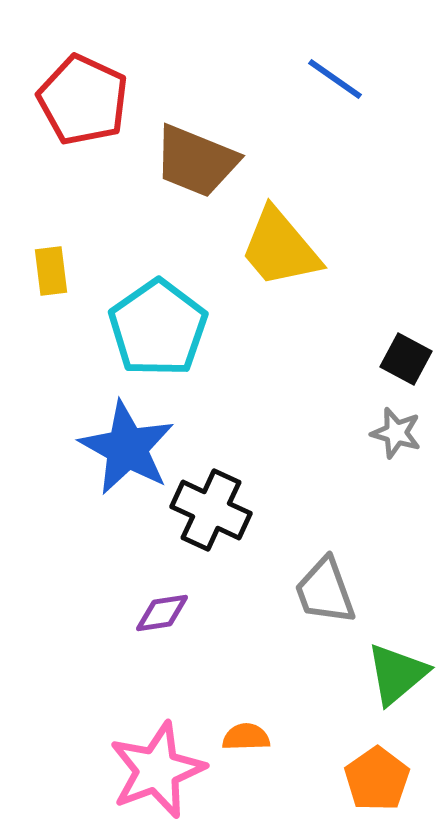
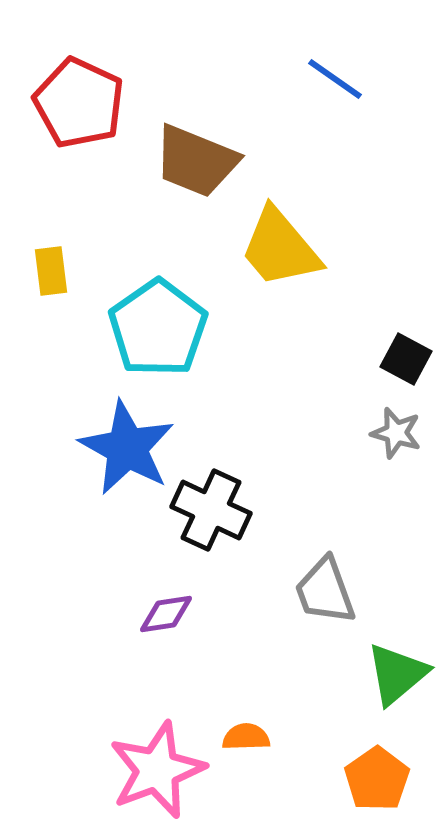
red pentagon: moved 4 px left, 3 px down
purple diamond: moved 4 px right, 1 px down
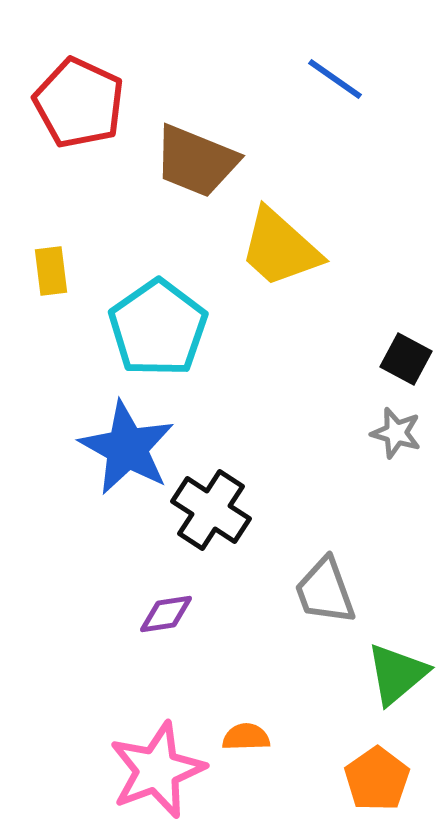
yellow trapezoid: rotated 8 degrees counterclockwise
black cross: rotated 8 degrees clockwise
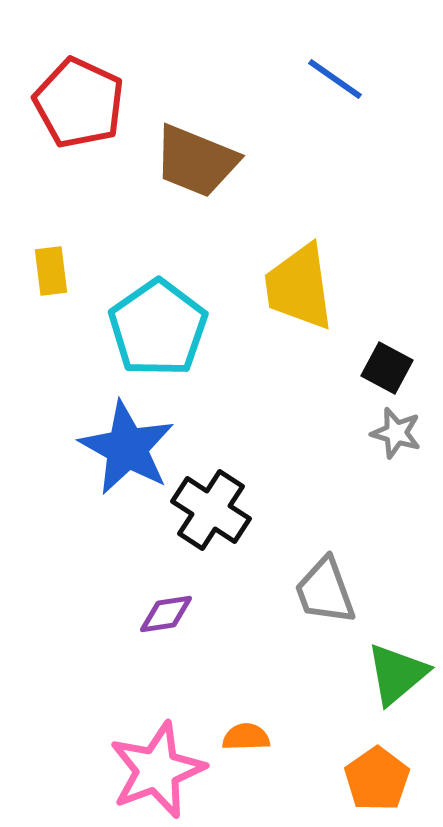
yellow trapezoid: moved 19 px right, 39 px down; rotated 40 degrees clockwise
black square: moved 19 px left, 9 px down
